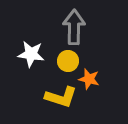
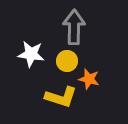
yellow circle: moved 1 px left
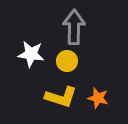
orange star: moved 9 px right, 19 px down
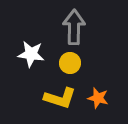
yellow circle: moved 3 px right, 2 px down
yellow L-shape: moved 1 px left, 1 px down
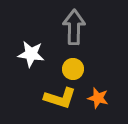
yellow circle: moved 3 px right, 6 px down
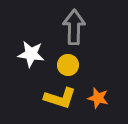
yellow circle: moved 5 px left, 4 px up
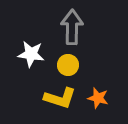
gray arrow: moved 2 px left
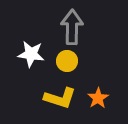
yellow circle: moved 1 px left, 4 px up
orange star: rotated 25 degrees clockwise
